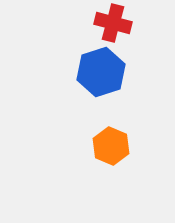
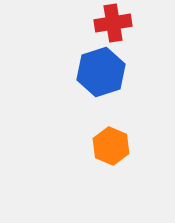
red cross: rotated 24 degrees counterclockwise
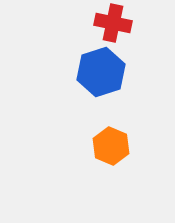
red cross: rotated 21 degrees clockwise
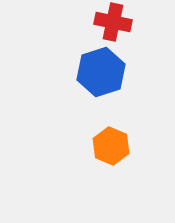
red cross: moved 1 px up
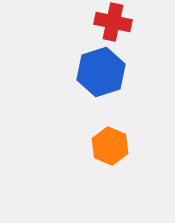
orange hexagon: moved 1 px left
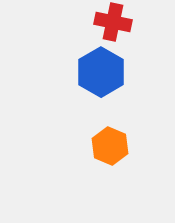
blue hexagon: rotated 12 degrees counterclockwise
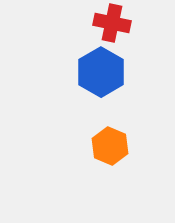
red cross: moved 1 px left, 1 px down
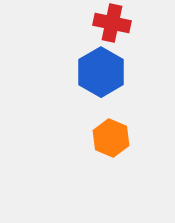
orange hexagon: moved 1 px right, 8 px up
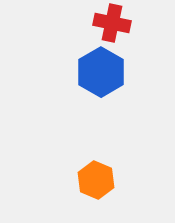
orange hexagon: moved 15 px left, 42 px down
